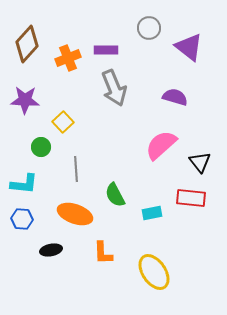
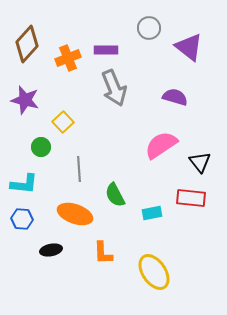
purple star: rotated 12 degrees clockwise
pink semicircle: rotated 8 degrees clockwise
gray line: moved 3 px right
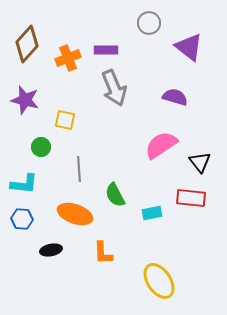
gray circle: moved 5 px up
yellow square: moved 2 px right, 2 px up; rotated 35 degrees counterclockwise
yellow ellipse: moved 5 px right, 9 px down
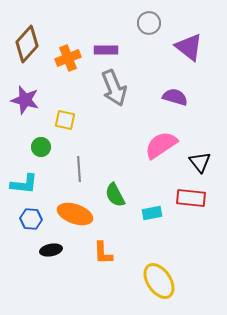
blue hexagon: moved 9 px right
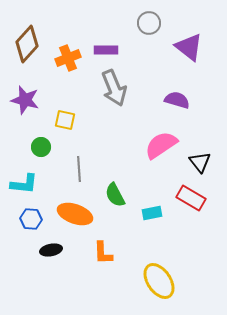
purple semicircle: moved 2 px right, 3 px down
red rectangle: rotated 24 degrees clockwise
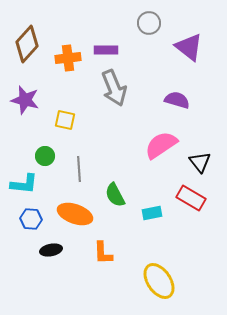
orange cross: rotated 15 degrees clockwise
green circle: moved 4 px right, 9 px down
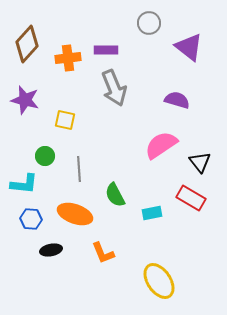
orange L-shape: rotated 20 degrees counterclockwise
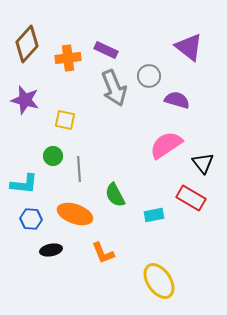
gray circle: moved 53 px down
purple rectangle: rotated 25 degrees clockwise
pink semicircle: moved 5 px right
green circle: moved 8 px right
black triangle: moved 3 px right, 1 px down
cyan rectangle: moved 2 px right, 2 px down
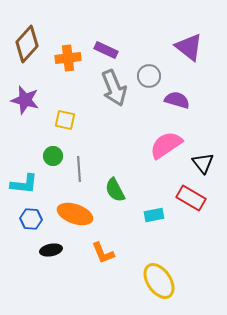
green semicircle: moved 5 px up
